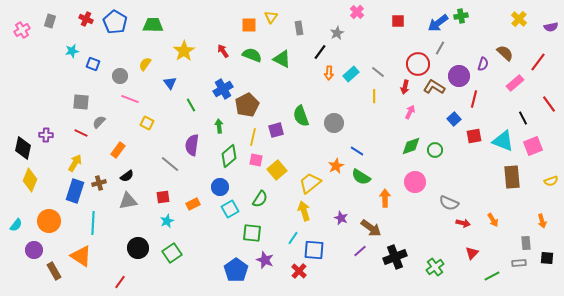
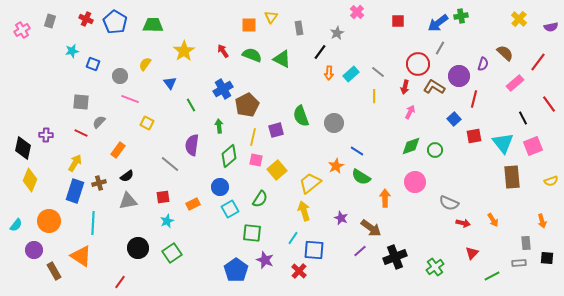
cyan triangle at (503, 141): moved 2 px down; rotated 30 degrees clockwise
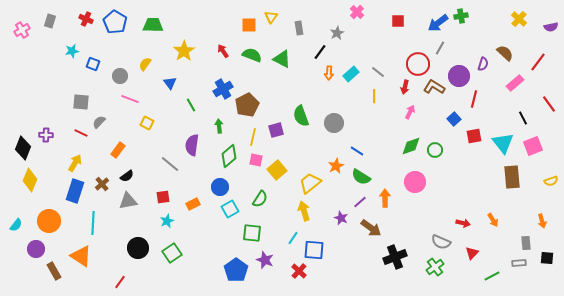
black diamond at (23, 148): rotated 10 degrees clockwise
brown cross at (99, 183): moved 3 px right, 1 px down; rotated 24 degrees counterclockwise
gray semicircle at (449, 203): moved 8 px left, 39 px down
purple circle at (34, 250): moved 2 px right, 1 px up
purple line at (360, 251): moved 49 px up
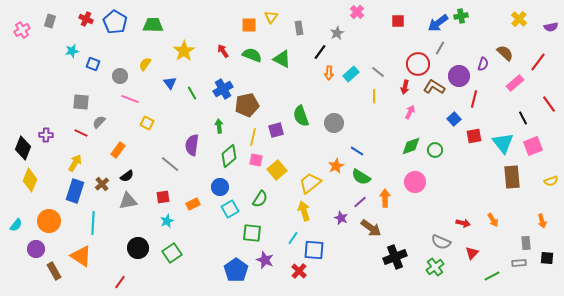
green line at (191, 105): moved 1 px right, 12 px up
brown pentagon at (247, 105): rotated 15 degrees clockwise
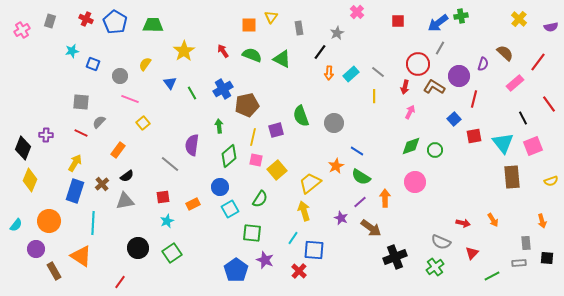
yellow square at (147, 123): moved 4 px left; rotated 24 degrees clockwise
gray triangle at (128, 201): moved 3 px left
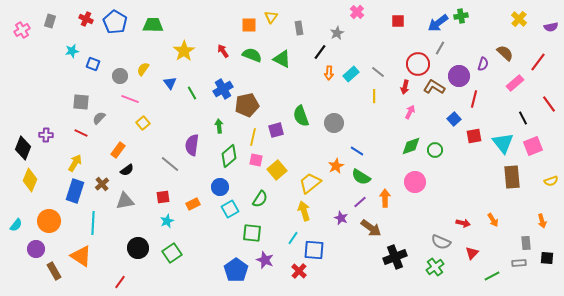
yellow semicircle at (145, 64): moved 2 px left, 5 px down
gray semicircle at (99, 122): moved 4 px up
black semicircle at (127, 176): moved 6 px up
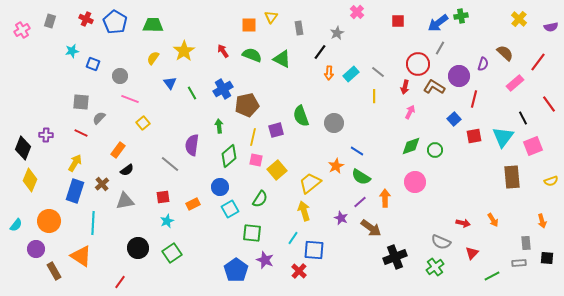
yellow semicircle at (143, 69): moved 10 px right, 11 px up
cyan triangle at (503, 143): moved 6 px up; rotated 15 degrees clockwise
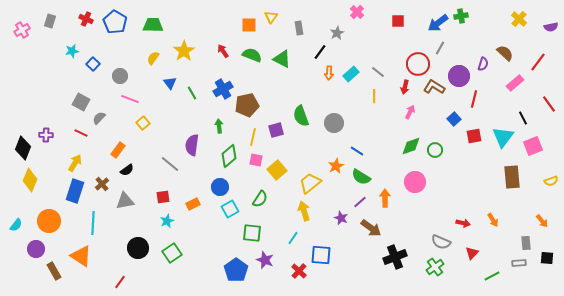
blue square at (93, 64): rotated 24 degrees clockwise
gray square at (81, 102): rotated 24 degrees clockwise
orange arrow at (542, 221): rotated 24 degrees counterclockwise
blue square at (314, 250): moved 7 px right, 5 px down
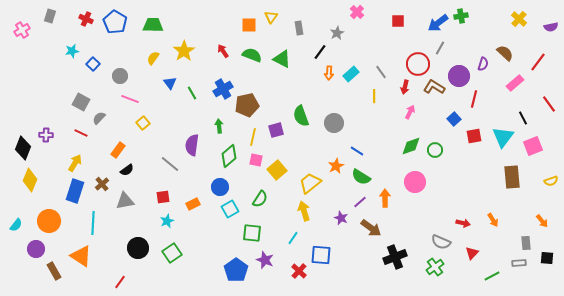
gray rectangle at (50, 21): moved 5 px up
gray line at (378, 72): moved 3 px right; rotated 16 degrees clockwise
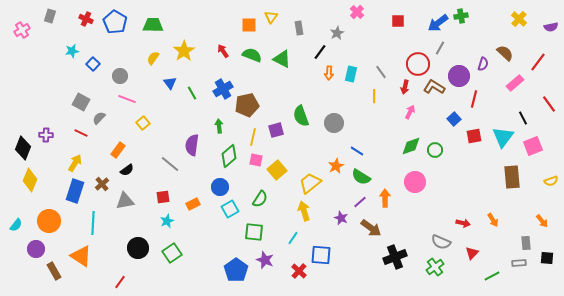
cyan rectangle at (351, 74): rotated 35 degrees counterclockwise
pink line at (130, 99): moved 3 px left
green square at (252, 233): moved 2 px right, 1 px up
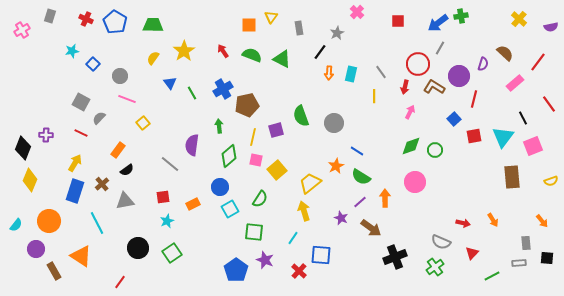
cyan line at (93, 223): moved 4 px right; rotated 30 degrees counterclockwise
